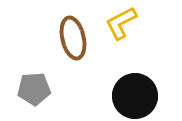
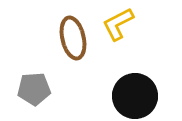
yellow L-shape: moved 3 px left, 1 px down
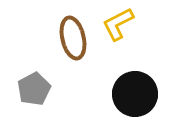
gray pentagon: rotated 24 degrees counterclockwise
black circle: moved 2 px up
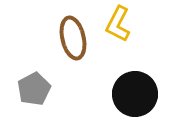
yellow L-shape: rotated 36 degrees counterclockwise
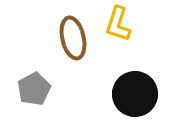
yellow L-shape: rotated 9 degrees counterclockwise
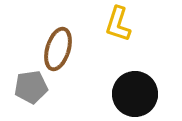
brown ellipse: moved 15 px left, 11 px down; rotated 30 degrees clockwise
gray pentagon: moved 3 px left, 2 px up; rotated 20 degrees clockwise
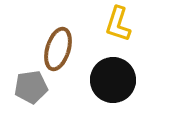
black circle: moved 22 px left, 14 px up
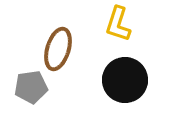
black circle: moved 12 px right
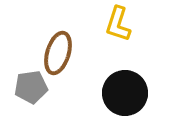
brown ellipse: moved 4 px down
black circle: moved 13 px down
